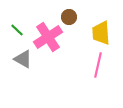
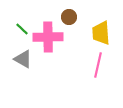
green line: moved 5 px right, 1 px up
pink cross: rotated 32 degrees clockwise
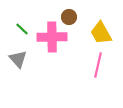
yellow trapezoid: rotated 25 degrees counterclockwise
pink cross: moved 4 px right
gray triangle: moved 5 px left; rotated 18 degrees clockwise
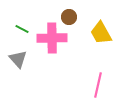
green line: rotated 16 degrees counterclockwise
pink cross: moved 1 px down
pink line: moved 20 px down
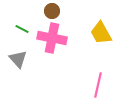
brown circle: moved 17 px left, 6 px up
pink cross: rotated 12 degrees clockwise
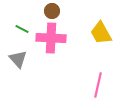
pink cross: moved 1 px left; rotated 8 degrees counterclockwise
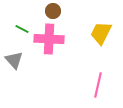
brown circle: moved 1 px right
yellow trapezoid: rotated 55 degrees clockwise
pink cross: moved 2 px left, 1 px down
gray triangle: moved 4 px left, 1 px down
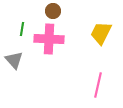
green line: rotated 72 degrees clockwise
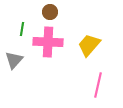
brown circle: moved 3 px left, 1 px down
yellow trapezoid: moved 12 px left, 12 px down; rotated 15 degrees clockwise
pink cross: moved 1 px left, 3 px down
gray triangle: rotated 24 degrees clockwise
